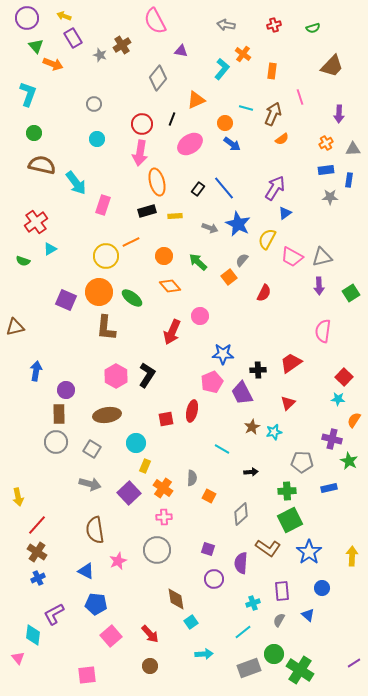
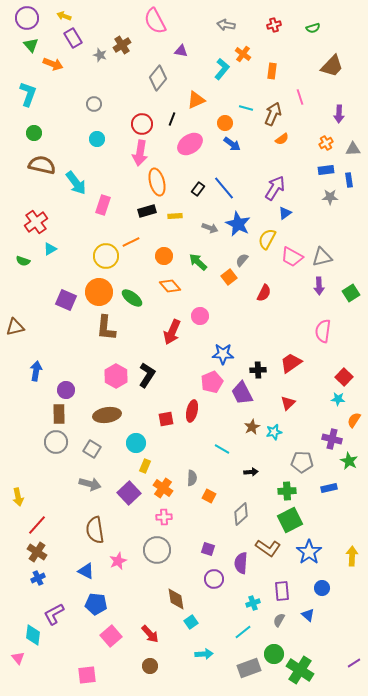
green triangle at (36, 46): moved 5 px left, 1 px up
blue rectangle at (349, 180): rotated 16 degrees counterclockwise
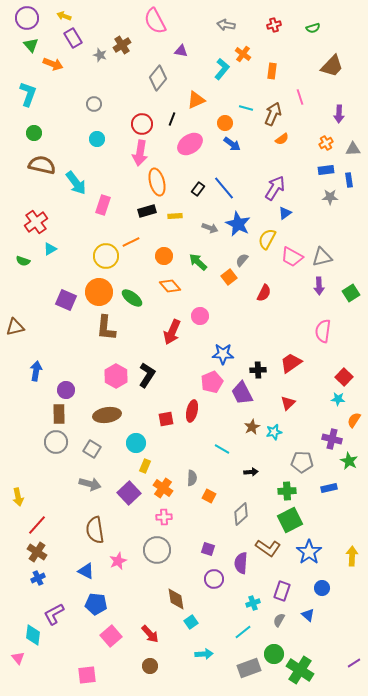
purple rectangle at (282, 591): rotated 24 degrees clockwise
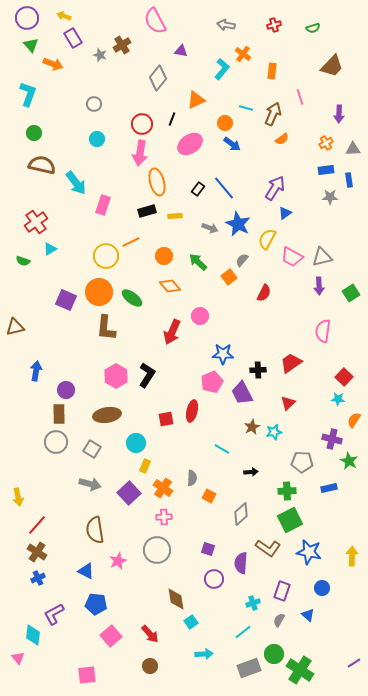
blue star at (309, 552): rotated 25 degrees counterclockwise
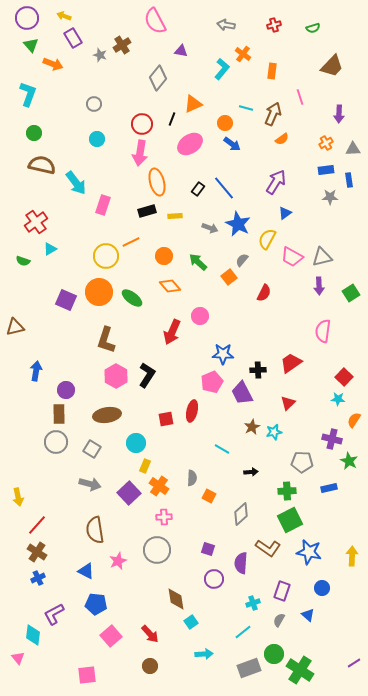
orange triangle at (196, 100): moved 3 px left, 4 px down
purple arrow at (275, 188): moved 1 px right, 6 px up
brown L-shape at (106, 328): moved 12 px down; rotated 12 degrees clockwise
orange cross at (163, 488): moved 4 px left, 2 px up
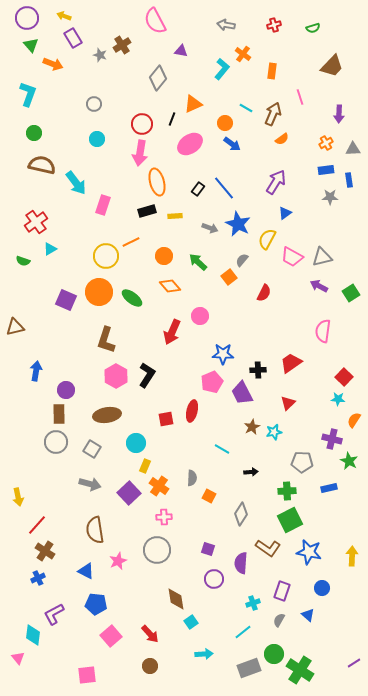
cyan line at (246, 108): rotated 16 degrees clockwise
purple arrow at (319, 286): rotated 120 degrees clockwise
gray diamond at (241, 514): rotated 15 degrees counterclockwise
brown cross at (37, 552): moved 8 px right, 1 px up
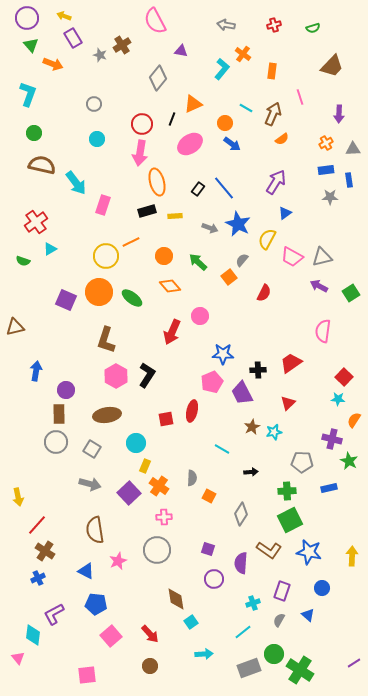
brown L-shape at (268, 548): moved 1 px right, 2 px down
